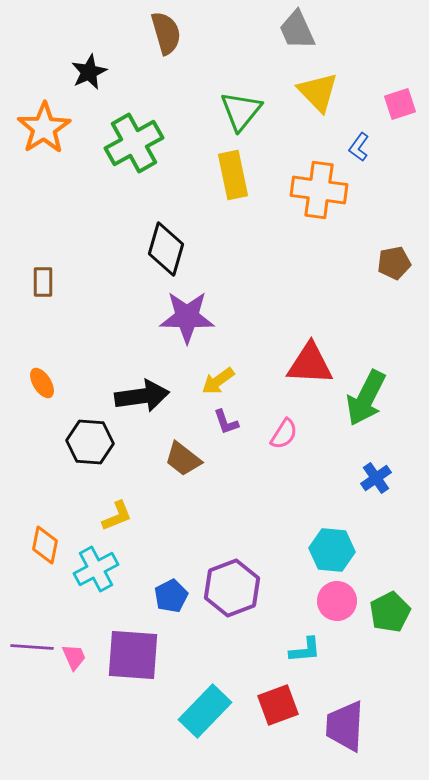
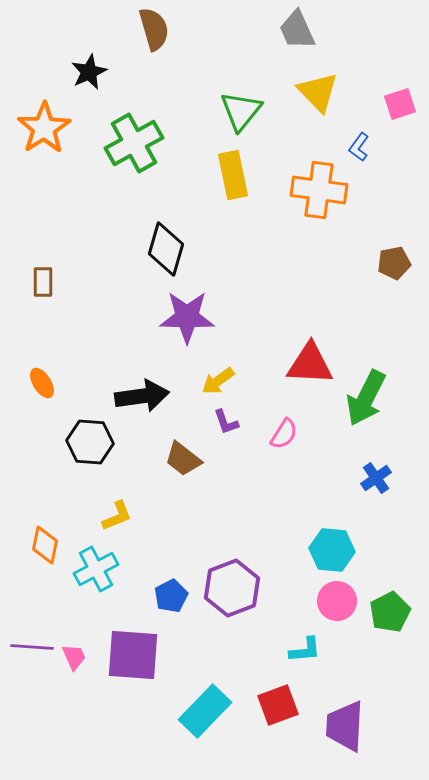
brown semicircle: moved 12 px left, 4 px up
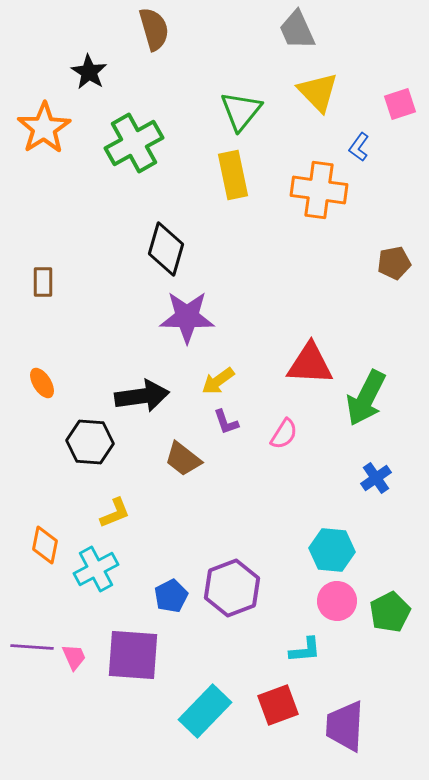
black star: rotated 15 degrees counterclockwise
yellow L-shape: moved 2 px left, 3 px up
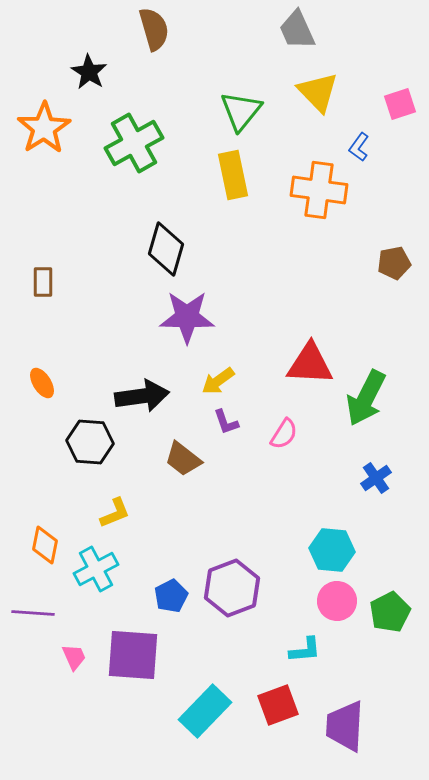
purple line: moved 1 px right, 34 px up
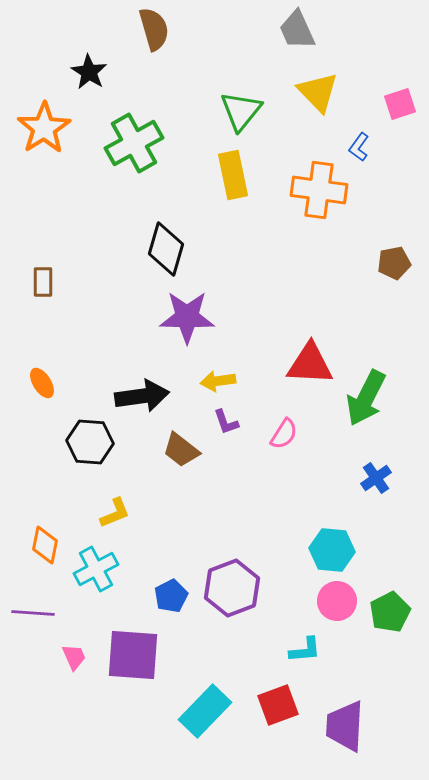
yellow arrow: rotated 28 degrees clockwise
brown trapezoid: moved 2 px left, 9 px up
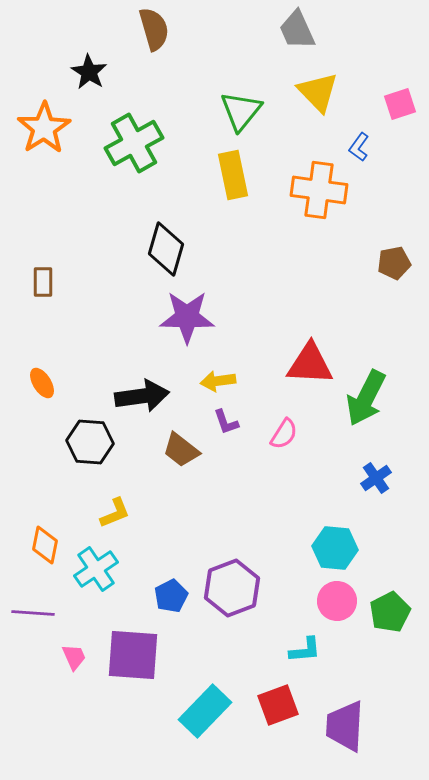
cyan hexagon: moved 3 px right, 2 px up
cyan cross: rotated 6 degrees counterclockwise
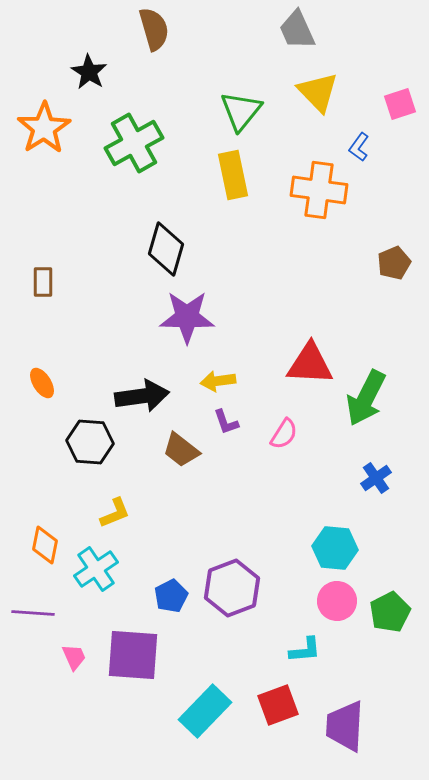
brown pentagon: rotated 12 degrees counterclockwise
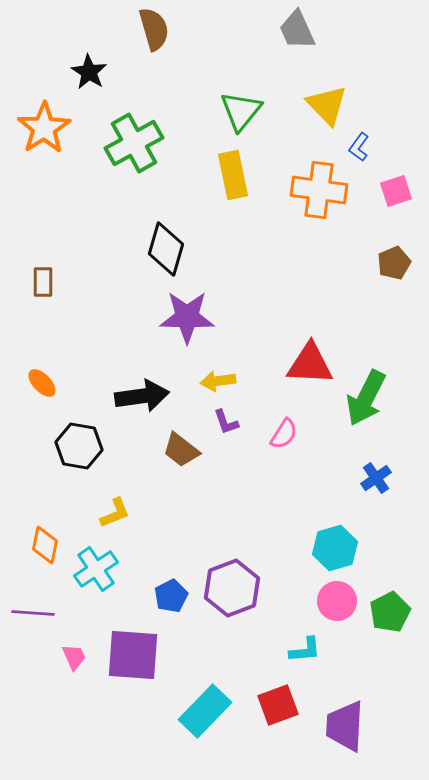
yellow triangle: moved 9 px right, 13 px down
pink square: moved 4 px left, 87 px down
orange ellipse: rotated 12 degrees counterclockwise
black hexagon: moved 11 px left, 4 px down; rotated 6 degrees clockwise
cyan hexagon: rotated 21 degrees counterclockwise
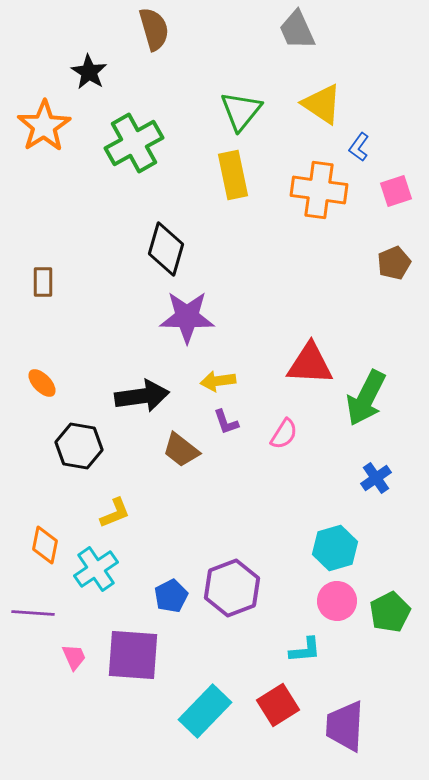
yellow triangle: moved 5 px left, 1 px up; rotated 12 degrees counterclockwise
orange star: moved 2 px up
red square: rotated 12 degrees counterclockwise
